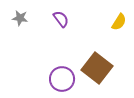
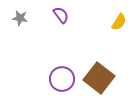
purple semicircle: moved 4 px up
brown square: moved 2 px right, 10 px down
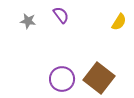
gray star: moved 8 px right, 3 px down
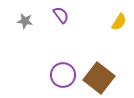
gray star: moved 3 px left
purple circle: moved 1 px right, 4 px up
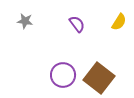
purple semicircle: moved 16 px right, 9 px down
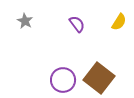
gray star: rotated 21 degrees clockwise
purple circle: moved 5 px down
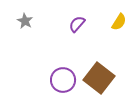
purple semicircle: rotated 102 degrees counterclockwise
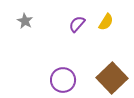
yellow semicircle: moved 13 px left
brown square: moved 13 px right; rotated 8 degrees clockwise
